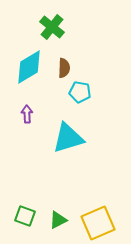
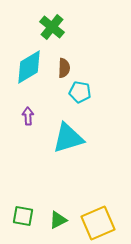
purple arrow: moved 1 px right, 2 px down
green square: moved 2 px left; rotated 10 degrees counterclockwise
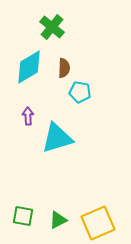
cyan triangle: moved 11 px left
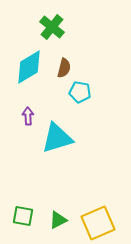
brown semicircle: rotated 12 degrees clockwise
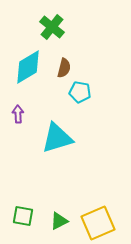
cyan diamond: moved 1 px left
purple arrow: moved 10 px left, 2 px up
green triangle: moved 1 px right, 1 px down
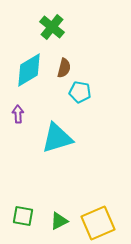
cyan diamond: moved 1 px right, 3 px down
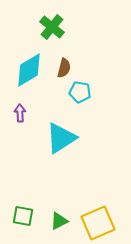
purple arrow: moved 2 px right, 1 px up
cyan triangle: moved 4 px right; rotated 16 degrees counterclockwise
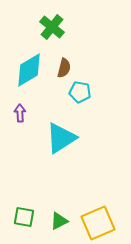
green square: moved 1 px right, 1 px down
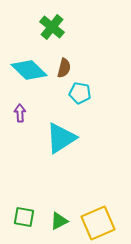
cyan diamond: rotated 75 degrees clockwise
cyan pentagon: moved 1 px down
